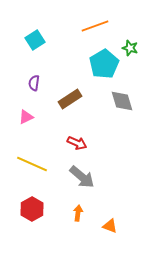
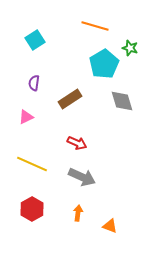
orange line: rotated 36 degrees clockwise
gray arrow: rotated 16 degrees counterclockwise
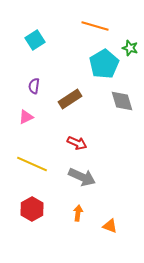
purple semicircle: moved 3 px down
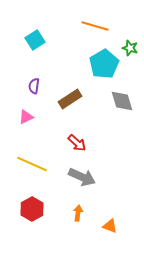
red arrow: rotated 18 degrees clockwise
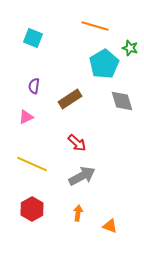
cyan square: moved 2 px left, 2 px up; rotated 36 degrees counterclockwise
gray arrow: moved 1 px up; rotated 52 degrees counterclockwise
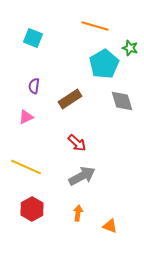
yellow line: moved 6 px left, 3 px down
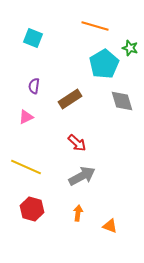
red hexagon: rotated 15 degrees counterclockwise
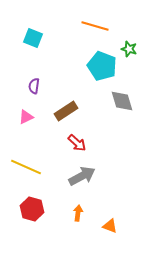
green star: moved 1 px left, 1 px down
cyan pentagon: moved 2 px left, 2 px down; rotated 20 degrees counterclockwise
brown rectangle: moved 4 px left, 12 px down
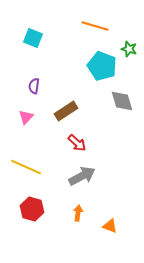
pink triangle: rotated 21 degrees counterclockwise
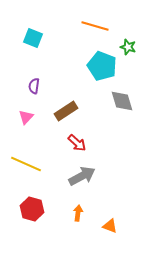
green star: moved 1 px left, 2 px up
yellow line: moved 3 px up
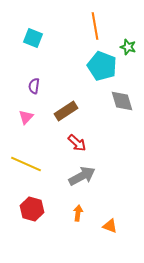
orange line: rotated 64 degrees clockwise
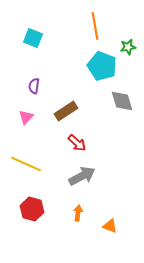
green star: rotated 28 degrees counterclockwise
